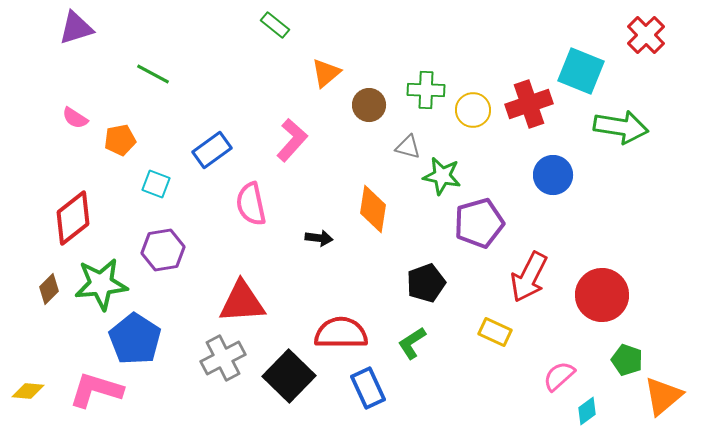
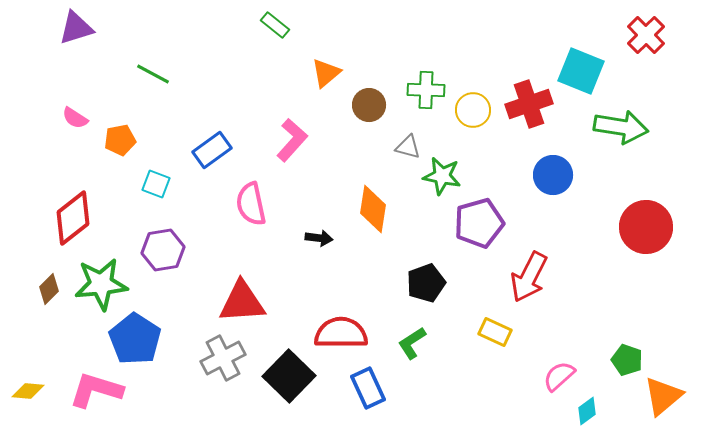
red circle at (602, 295): moved 44 px right, 68 px up
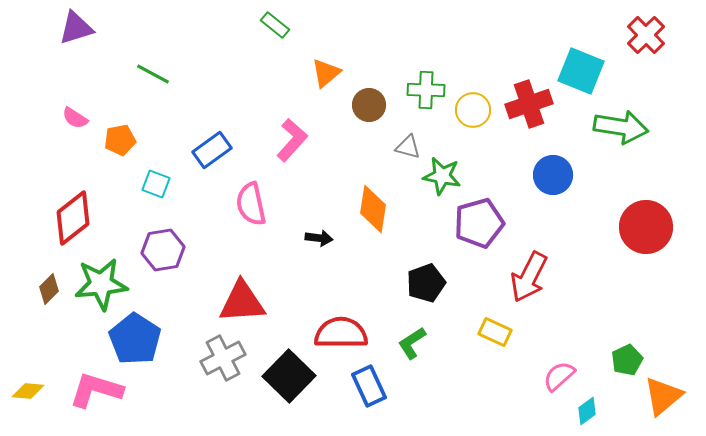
green pentagon at (627, 360): rotated 28 degrees clockwise
blue rectangle at (368, 388): moved 1 px right, 2 px up
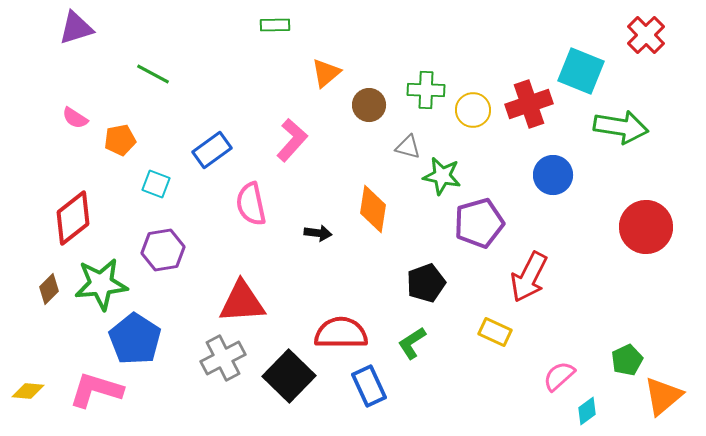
green rectangle at (275, 25): rotated 40 degrees counterclockwise
black arrow at (319, 238): moved 1 px left, 5 px up
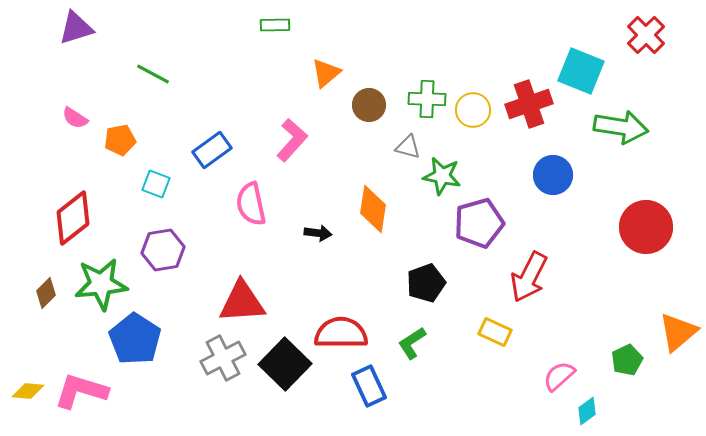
green cross at (426, 90): moved 1 px right, 9 px down
brown diamond at (49, 289): moved 3 px left, 4 px down
black square at (289, 376): moved 4 px left, 12 px up
pink L-shape at (96, 390): moved 15 px left, 1 px down
orange triangle at (663, 396): moved 15 px right, 64 px up
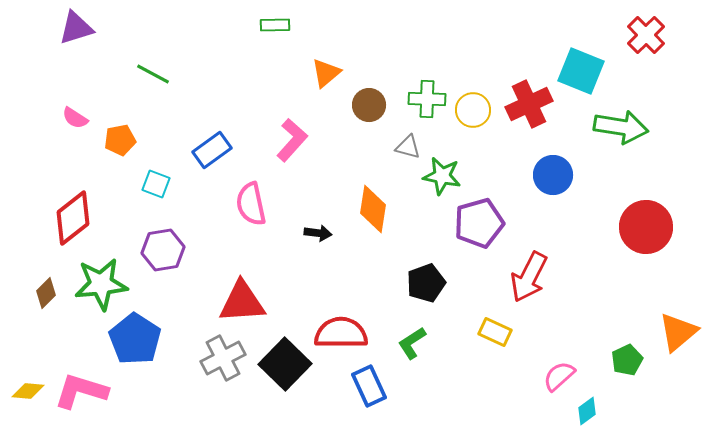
red cross at (529, 104): rotated 6 degrees counterclockwise
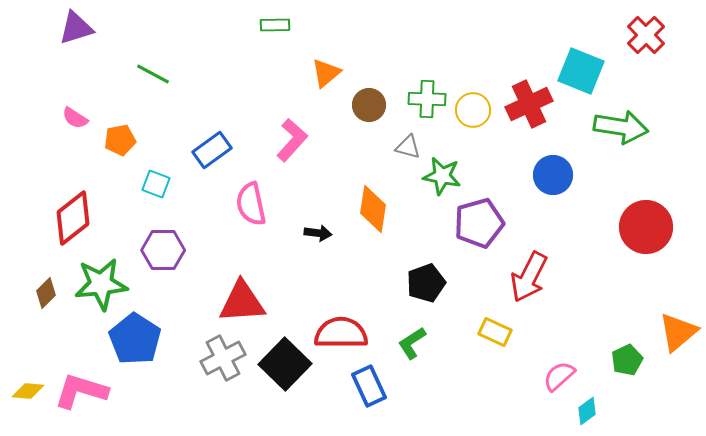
purple hexagon at (163, 250): rotated 9 degrees clockwise
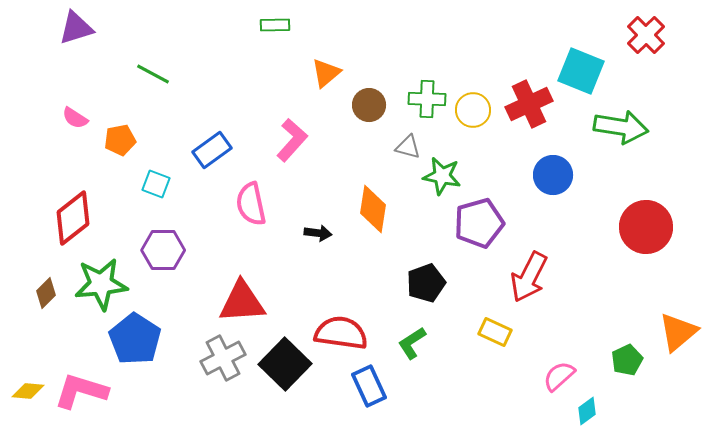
red semicircle at (341, 333): rotated 8 degrees clockwise
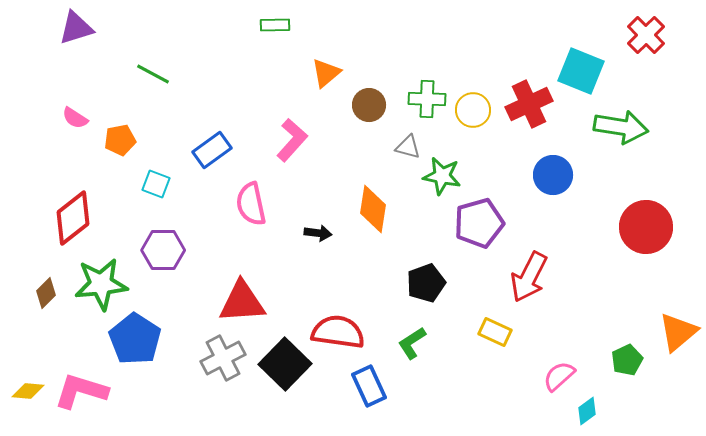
red semicircle at (341, 333): moved 3 px left, 1 px up
